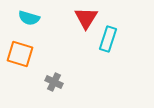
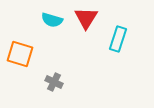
cyan semicircle: moved 23 px right, 2 px down
cyan rectangle: moved 10 px right
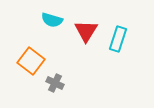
red triangle: moved 13 px down
orange square: moved 11 px right, 7 px down; rotated 20 degrees clockwise
gray cross: moved 1 px right, 1 px down
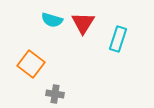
red triangle: moved 3 px left, 8 px up
orange square: moved 3 px down
gray cross: moved 11 px down; rotated 18 degrees counterclockwise
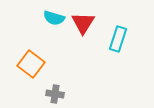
cyan semicircle: moved 2 px right, 2 px up
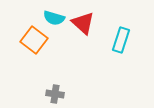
red triangle: rotated 20 degrees counterclockwise
cyan rectangle: moved 3 px right, 1 px down
orange square: moved 3 px right, 24 px up
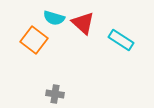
cyan rectangle: rotated 75 degrees counterclockwise
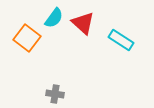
cyan semicircle: rotated 70 degrees counterclockwise
orange square: moved 7 px left, 2 px up
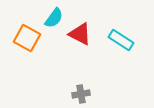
red triangle: moved 3 px left, 11 px down; rotated 15 degrees counterclockwise
orange square: rotated 8 degrees counterclockwise
gray cross: moved 26 px right; rotated 18 degrees counterclockwise
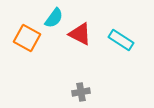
gray cross: moved 2 px up
